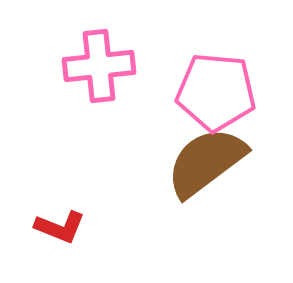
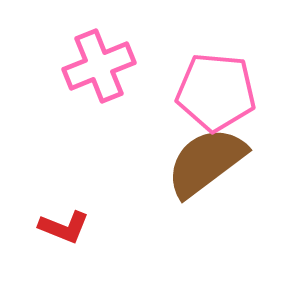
pink cross: rotated 16 degrees counterclockwise
red L-shape: moved 4 px right
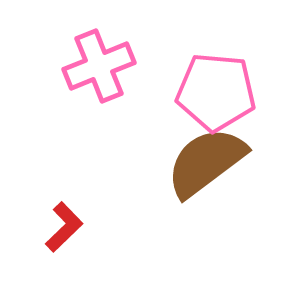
red L-shape: rotated 66 degrees counterclockwise
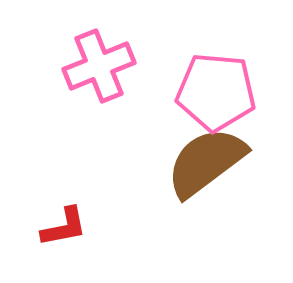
red L-shape: rotated 33 degrees clockwise
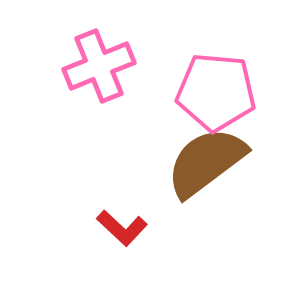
red L-shape: moved 58 px right, 1 px down; rotated 54 degrees clockwise
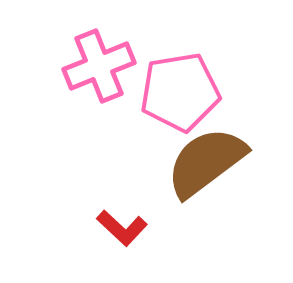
pink pentagon: moved 36 px left; rotated 14 degrees counterclockwise
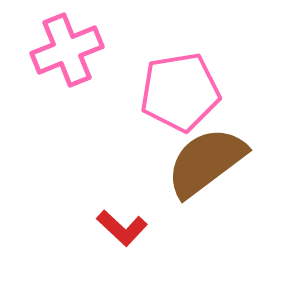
pink cross: moved 32 px left, 16 px up
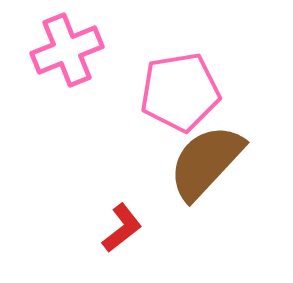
brown semicircle: rotated 10 degrees counterclockwise
red L-shape: rotated 81 degrees counterclockwise
